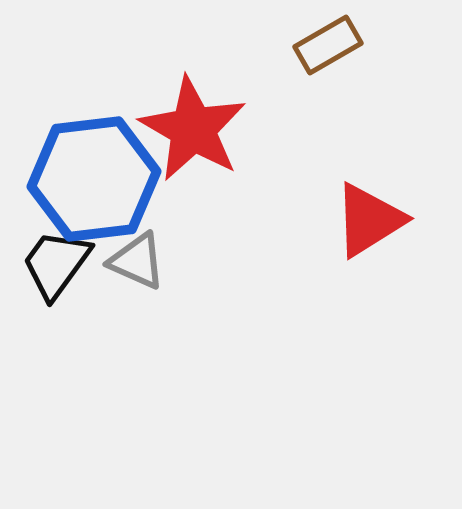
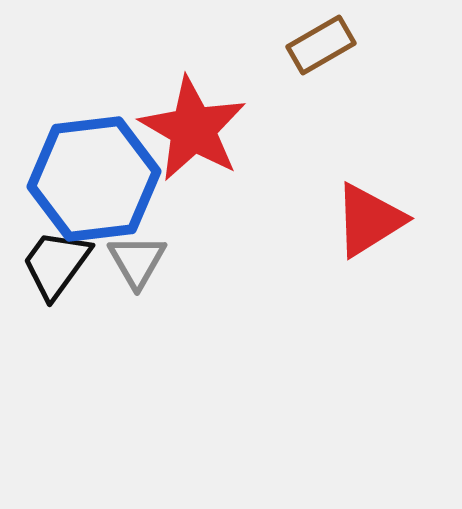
brown rectangle: moved 7 px left
gray triangle: rotated 36 degrees clockwise
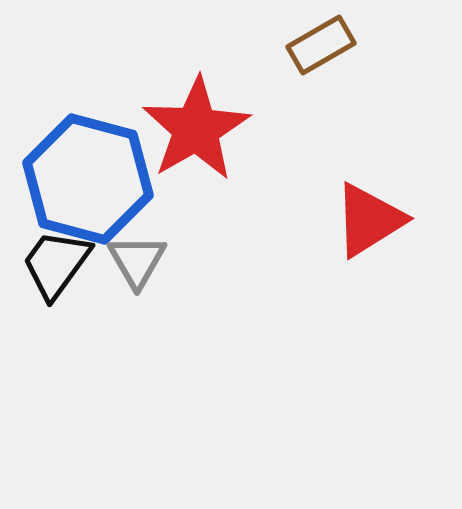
red star: moved 3 px right; rotated 12 degrees clockwise
blue hexagon: moved 6 px left; rotated 22 degrees clockwise
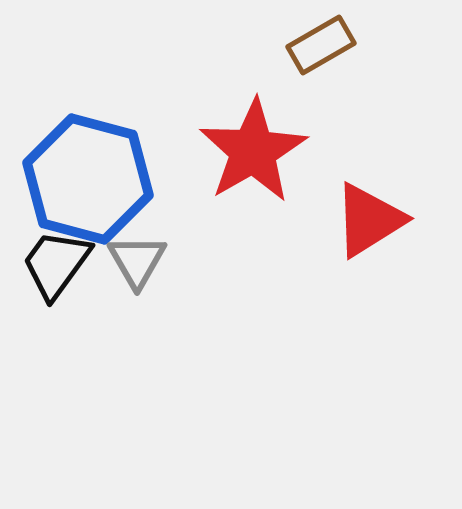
red star: moved 57 px right, 22 px down
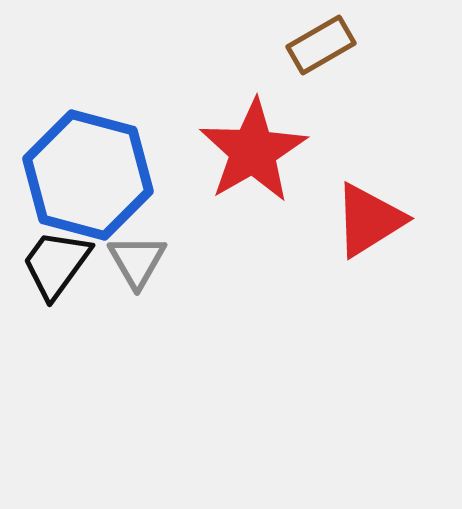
blue hexagon: moved 4 px up
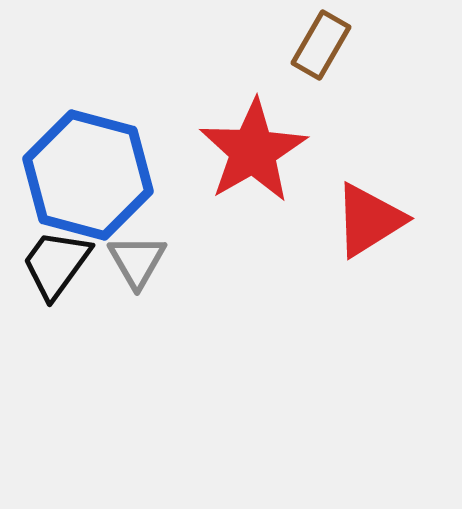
brown rectangle: rotated 30 degrees counterclockwise
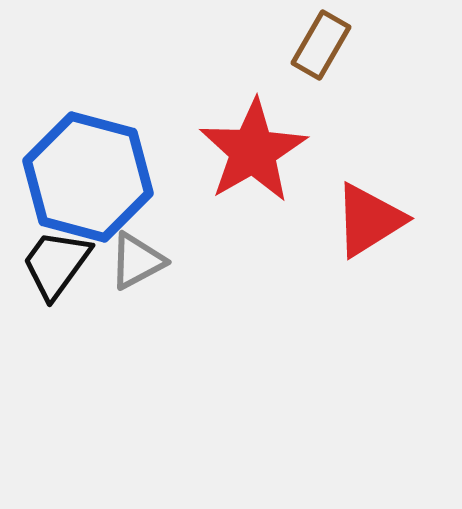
blue hexagon: moved 2 px down
gray triangle: rotated 32 degrees clockwise
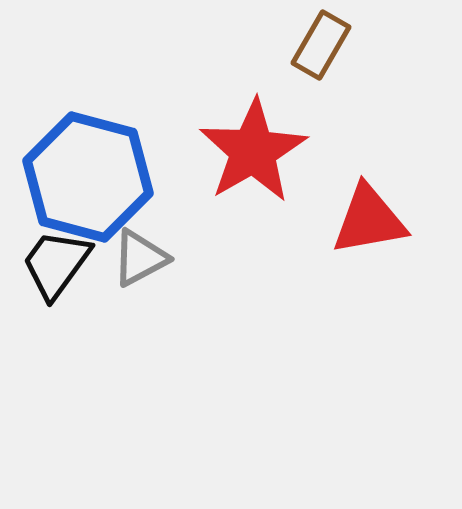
red triangle: rotated 22 degrees clockwise
gray triangle: moved 3 px right, 3 px up
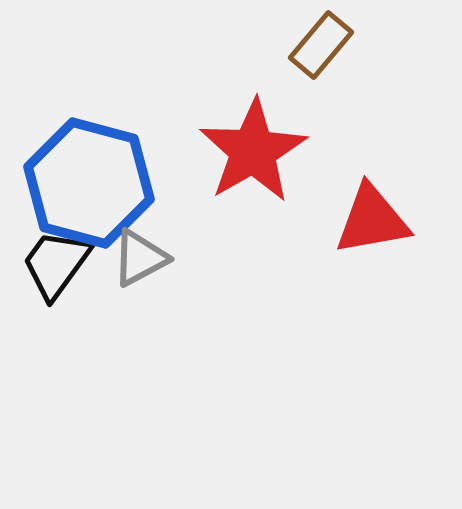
brown rectangle: rotated 10 degrees clockwise
blue hexagon: moved 1 px right, 6 px down
red triangle: moved 3 px right
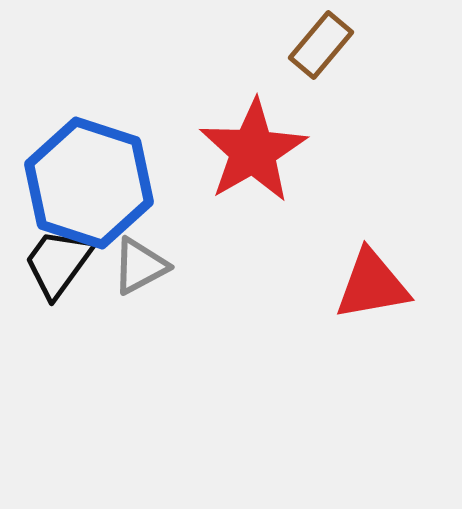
blue hexagon: rotated 3 degrees clockwise
red triangle: moved 65 px down
gray triangle: moved 8 px down
black trapezoid: moved 2 px right, 1 px up
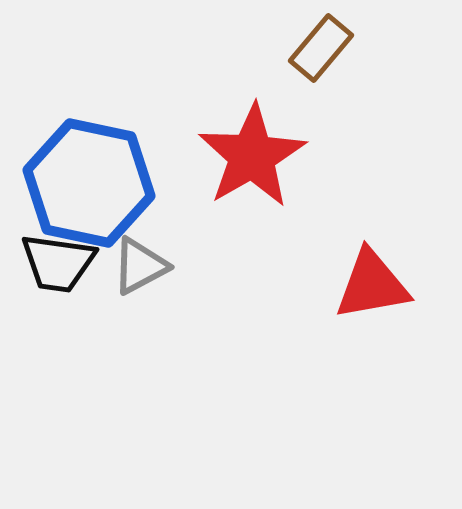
brown rectangle: moved 3 px down
red star: moved 1 px left, 5 px down
blue hexagon: rotated 6 degrees counterclockwise
black trapezoid: rotated 118 degrees counterclockwise
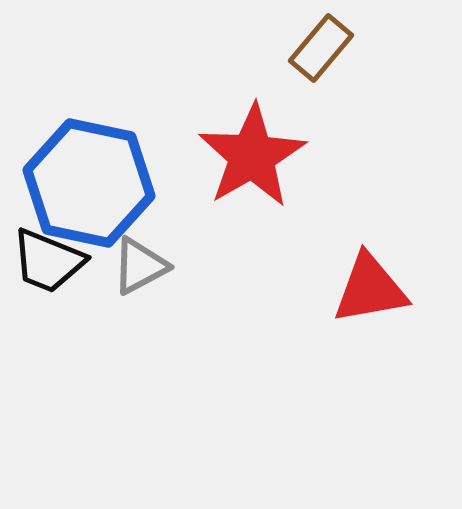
black trapezoid: moved 10 px left, 2 px up; rotated 14 degrees clockwise
red triangle: moved 2 px left, 4 px down
